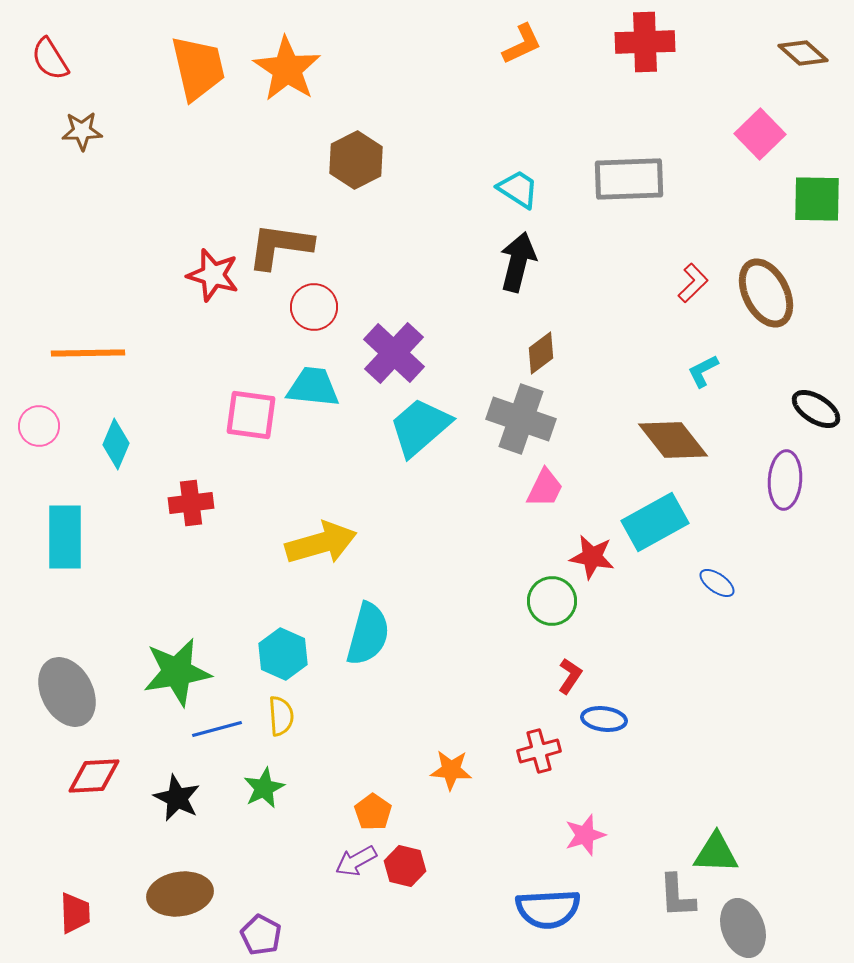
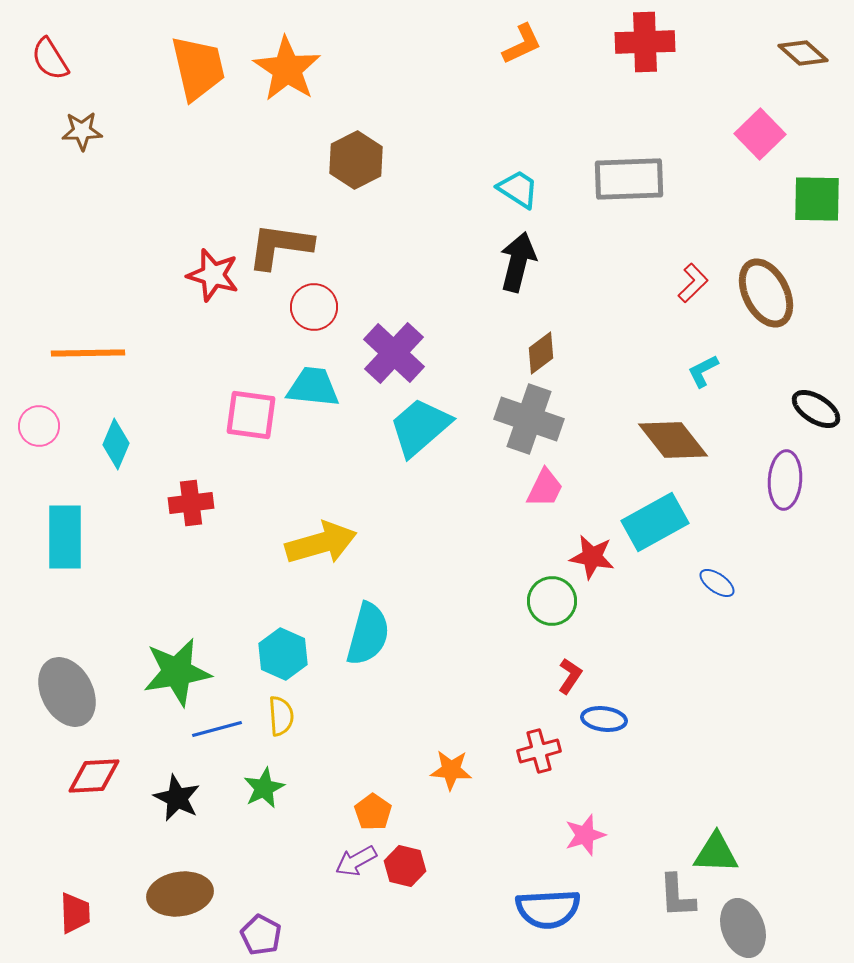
gray cross at (521, 419): moved 8 px right
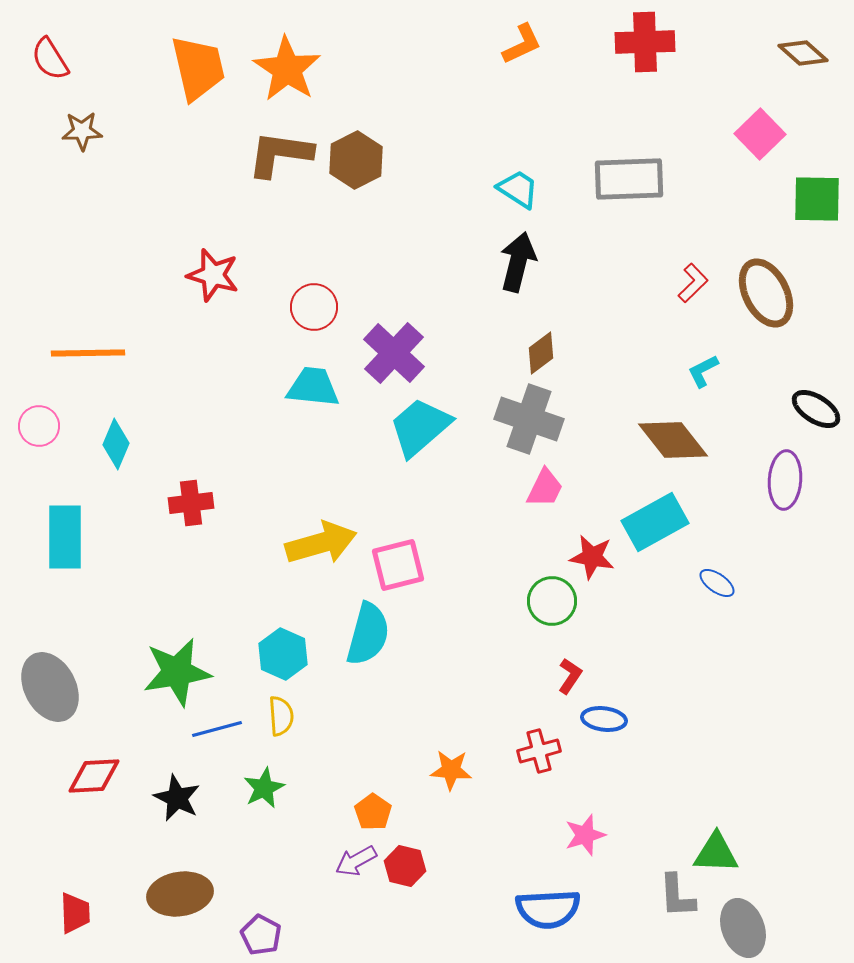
brown L-shape at (280, 246): moved 92 px up
pink square at (251, 415): moved 147 px right, 150 px down; rotated 22 degrees counterclockwise
gray ellipse at (67, 692): moved 17 px left, 5 px up
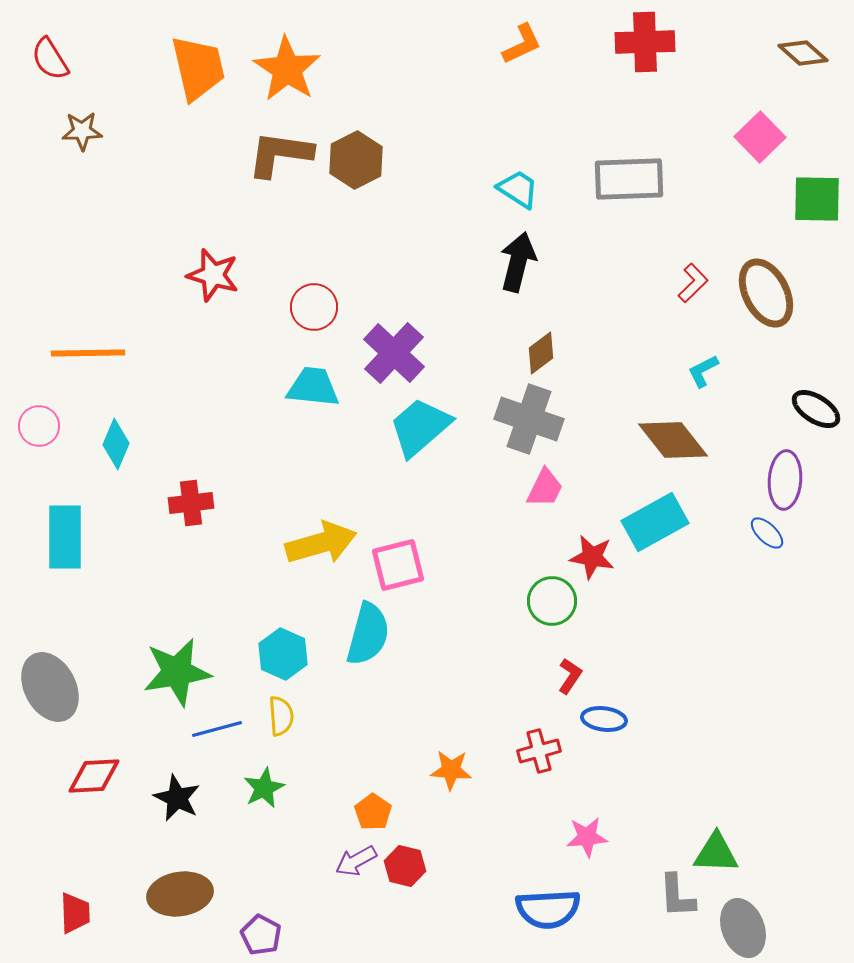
pink square at (760, 134): moved 3 px down
blue ellipse at (717, 583): moved 50 px right, 50 px up; rotated 9 degrees clockwise
pink star at (585, 835): moved 2 px right, 2 px down; rotated 12 degrees clockwise
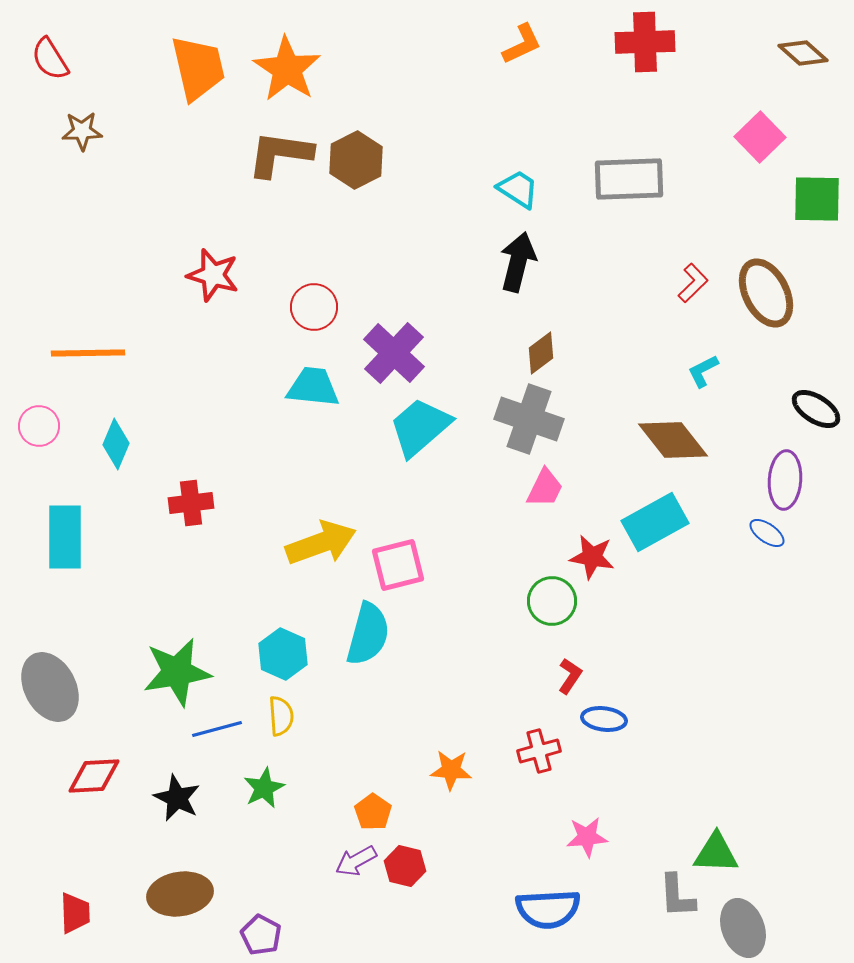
blue ellipse at (767, 533): rotated 9 degrees counterclockwise
yellow arrow at (321, 543): rotated 4 degrees counterclockwise
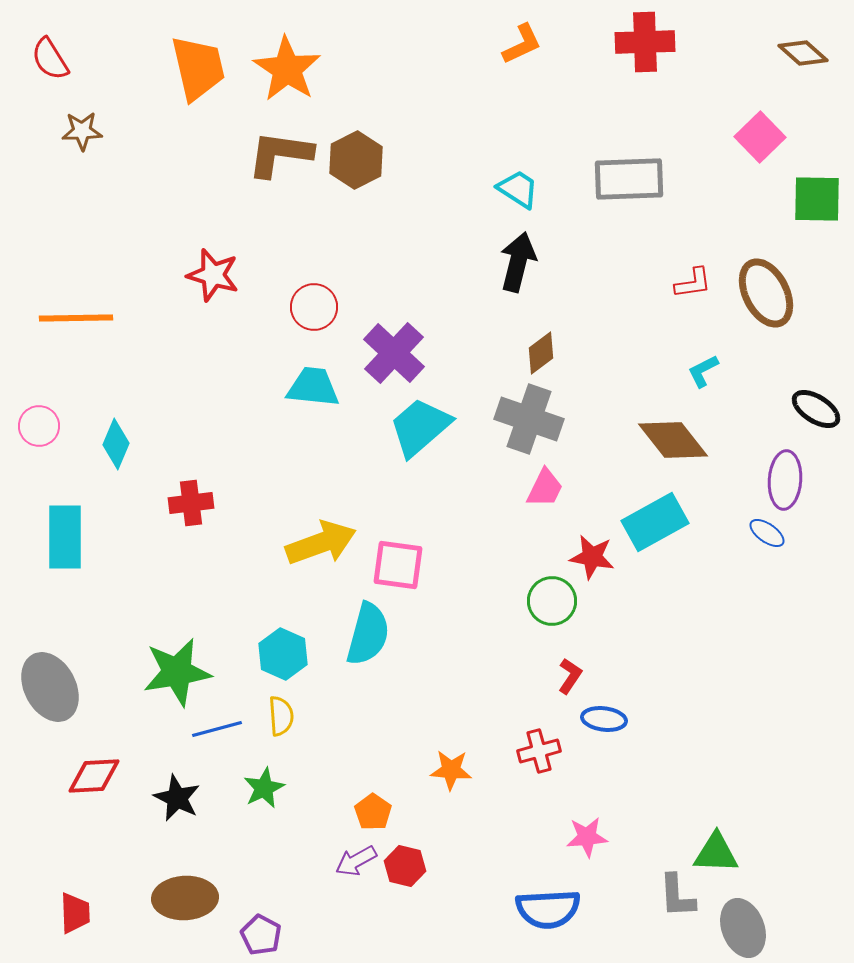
red L-shape at (693, 283): rotated 36 degrees clockwise
orange line at (88, 353): moved 12 px left, 35 px up
pink square at (398, 565): rotated 22 degrees clockwise
brown ellipse at (180, 894): moved 5 px right, 4 px down; rotated 6 degrees clockwise
